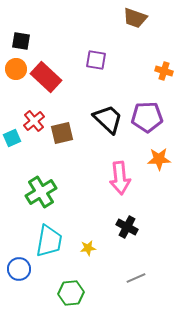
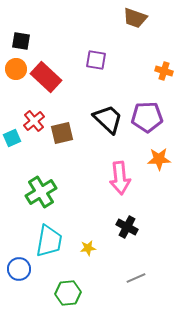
green hexagon: moved 3 px left
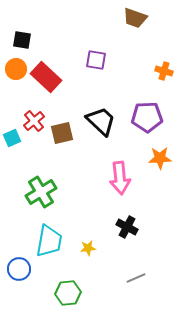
black square: moved 1 px right, 1 px up
black trapezoid: moved 7 px left, 2 px down
orange star: moved 1 px right, 1 px up
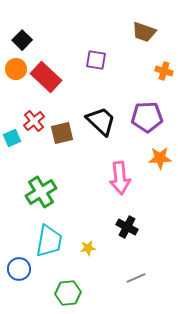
brown trapezoid: moved 9 px right, 14 px down
black square: rotated 36 degrees clockwise
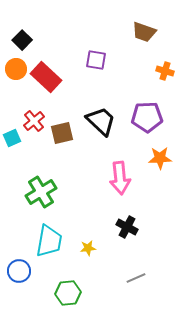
orange cross: moved 1 px right
blue circle: moved 2 px down
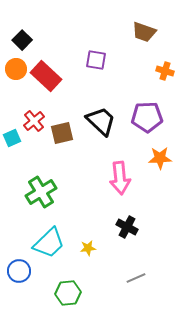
red rectangle: moved 1 px up
cyan trapezoid: moved 2 px down; rotated 36 degrees clockwise
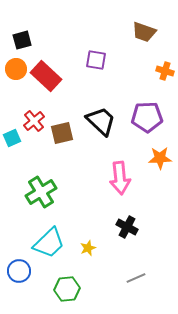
black square: rotated 30 degrees clockwise
yellow star: rotated 14 degrees counterclockwise
green hexagon: moved 1 px left, 4 px up
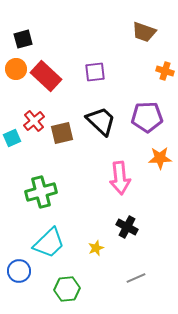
black square: moved 1 px right, 1 px up
purple square: moved 1 px left, 12 px down; rotated 15 degrees counterclockwise
green cross: rotated 16 degrees clockwise
yellow star: moved 8 px right
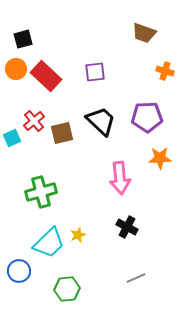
brown trapezoid: moved 1 px down
yellow star: moved 18 px left, 13 px up
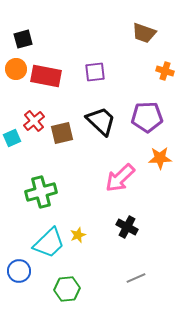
red rectangle: rotated 32 degrees counterclockwise
pink arrow: rotated 52 degrees clockwise
